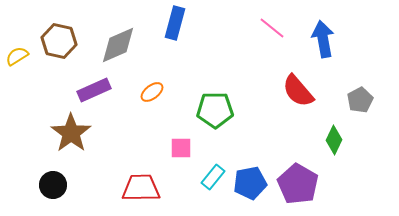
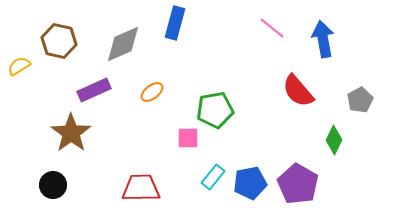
gray diamond: moved 5 px right, 1 px up
yellow semicircle: moved 2 px right, 10 px down
green pentagon: rotated 9 degrees counterclockwise
pink square: moved 7 px right, 10 px up
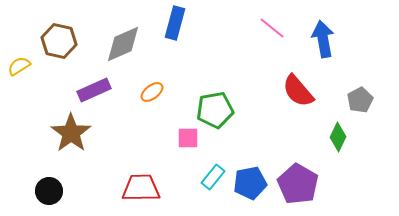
green diamond: moved 4 px right, 3 px up
black circle: moved 4 px left, 6 px down
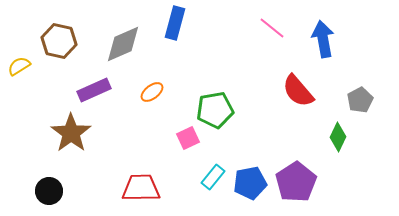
pink square: rotated 25 degrees counterclockwise
purple pentagon: moved 2 px left, 2 px up; rotated 9 degrees clockwise
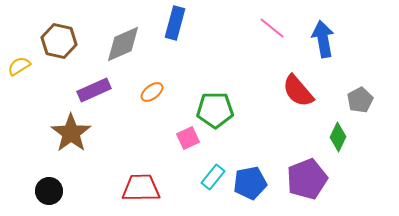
green pentagon: rotated 9 degrees clockwise
purple pentagon: moved 11 px right, 3 px up; rotated 12 degrees clockwise
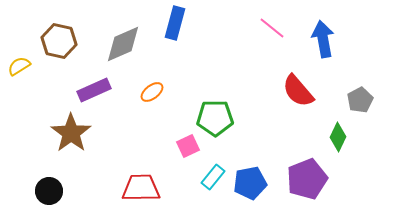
green pentagon: moved 8 px down
pink square: moved 8 px down
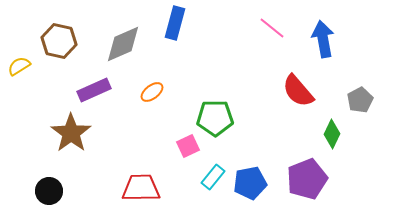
green diamond: moved 6 px left, 3 px up
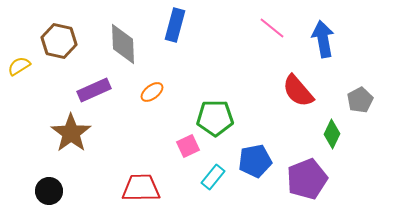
blue rectangle: moved 2 px down
gray diamond: rotated 69 degrees counterclockwise
blue pentagon: moved 5 px right, 22 px up
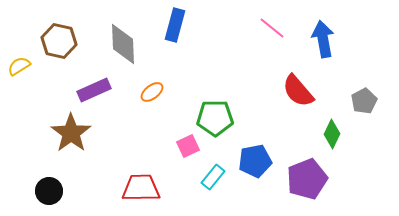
gray pentagon: moved 4 px right, 1 px down
